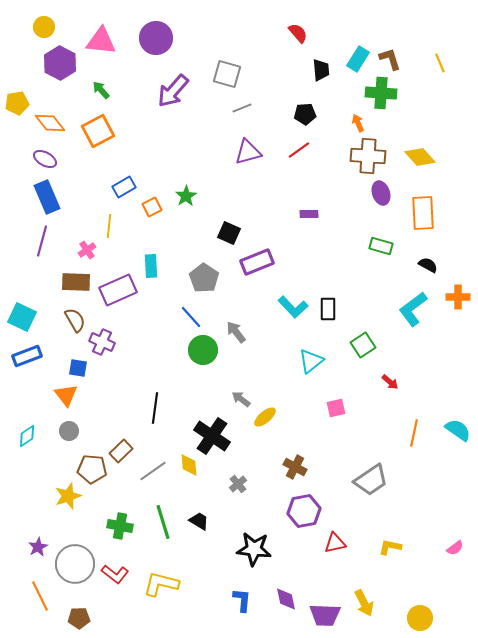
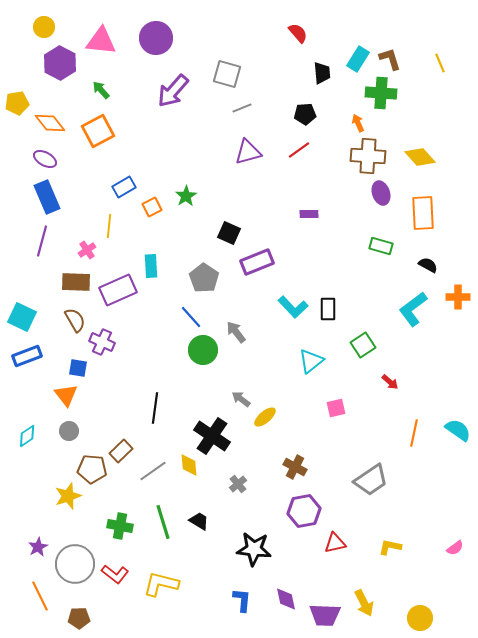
black trapezoid at (321, 70): moved 1 px right, 3 px down
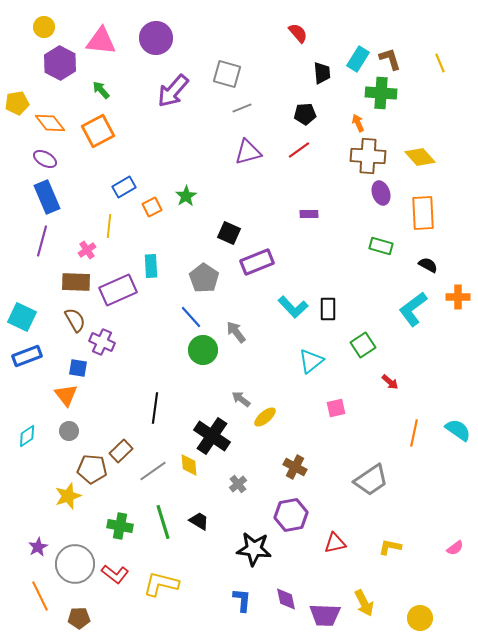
purple hexagon at (304, 511): moved 13 px left, 4 px down
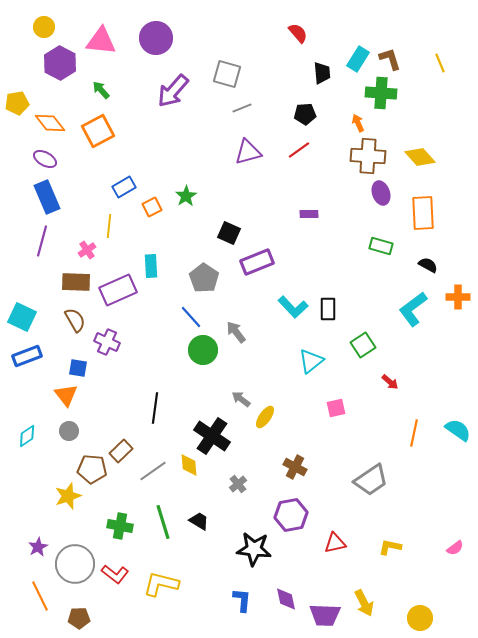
purple cross at (102, 342): moved 5 px right
yellow ellipse at (265, 417): rotated 15 degrees counterclockwise
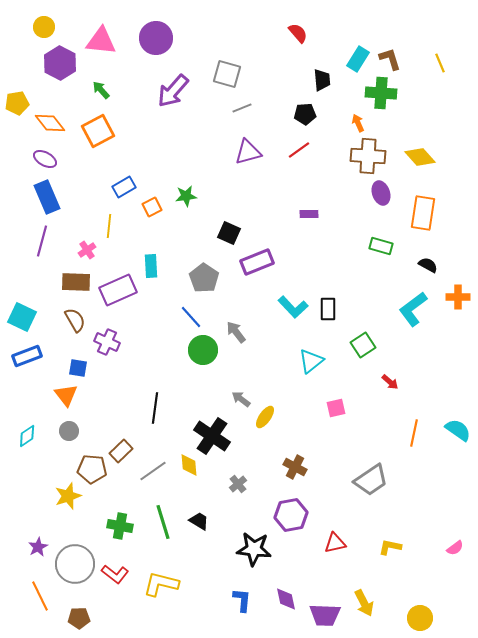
black trapezoid at (322, 73): moved 7 px down
green star at (186, 196): rotated 25 degrees clockwise
orange rectangle at (423, 213): rotated 12 degrees clockwise
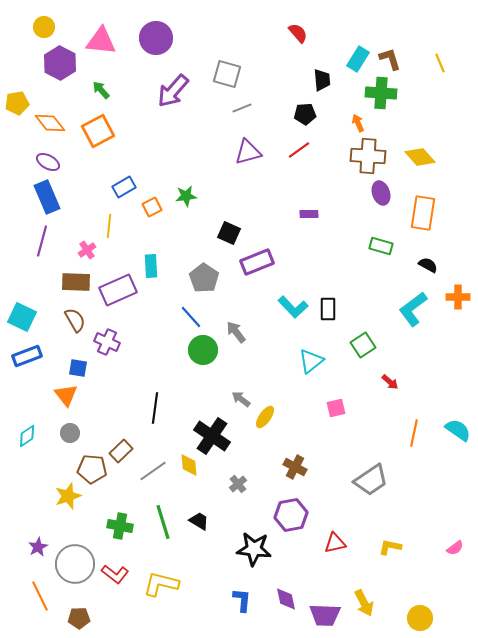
purple ellipse at (45, 159): moved 3 px right, 3 px down
gray circle at (69, 431): moved 1 px right, 2 px down
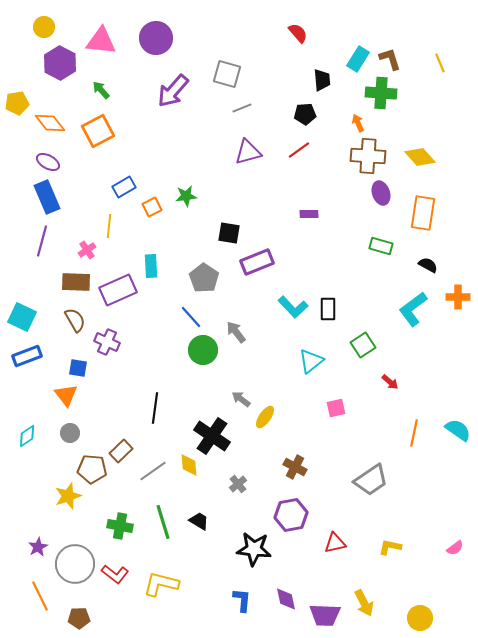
black square at (229, 233): rotated 15 degrees counterclockwise
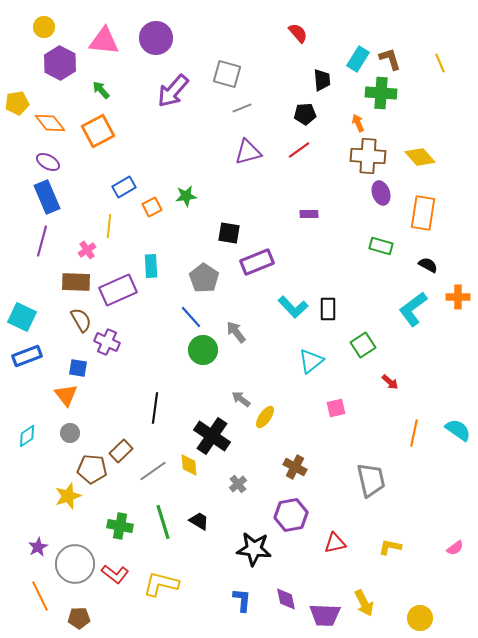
pink triangle at (101, 41): moved 3 px right
brown semicircle at (75, 320): moved 6 px right
gray trapezoid at (371, 480): rotated 69 degrees counterclockwise
